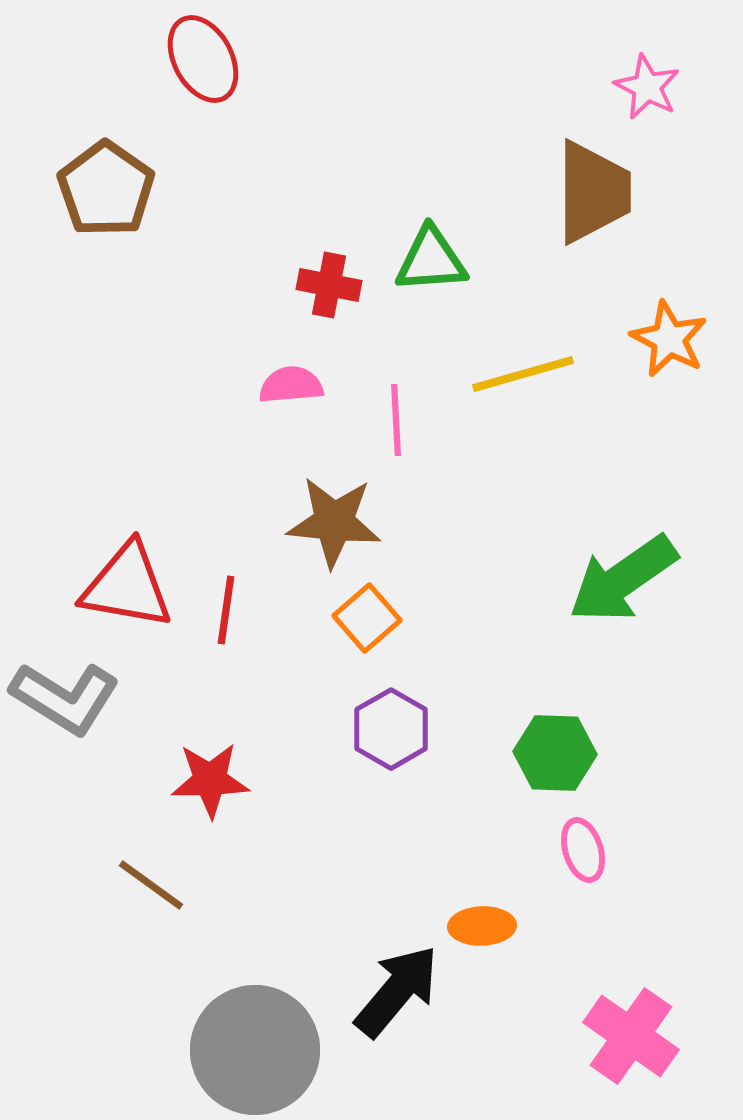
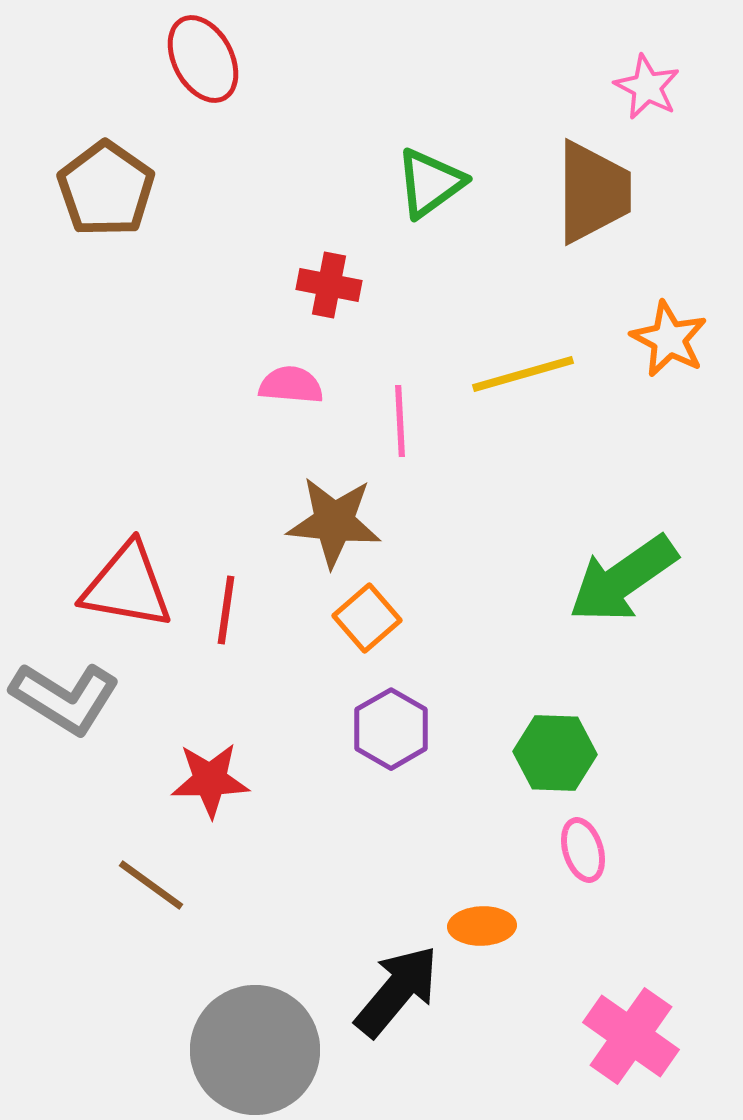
green triangle: moved 1 px left, 77 px up; rotated 32 degrees counterclockwise
pink semicircle: rotated 10 degrees clockwise
pink line: moved 4 px right, 1 px down
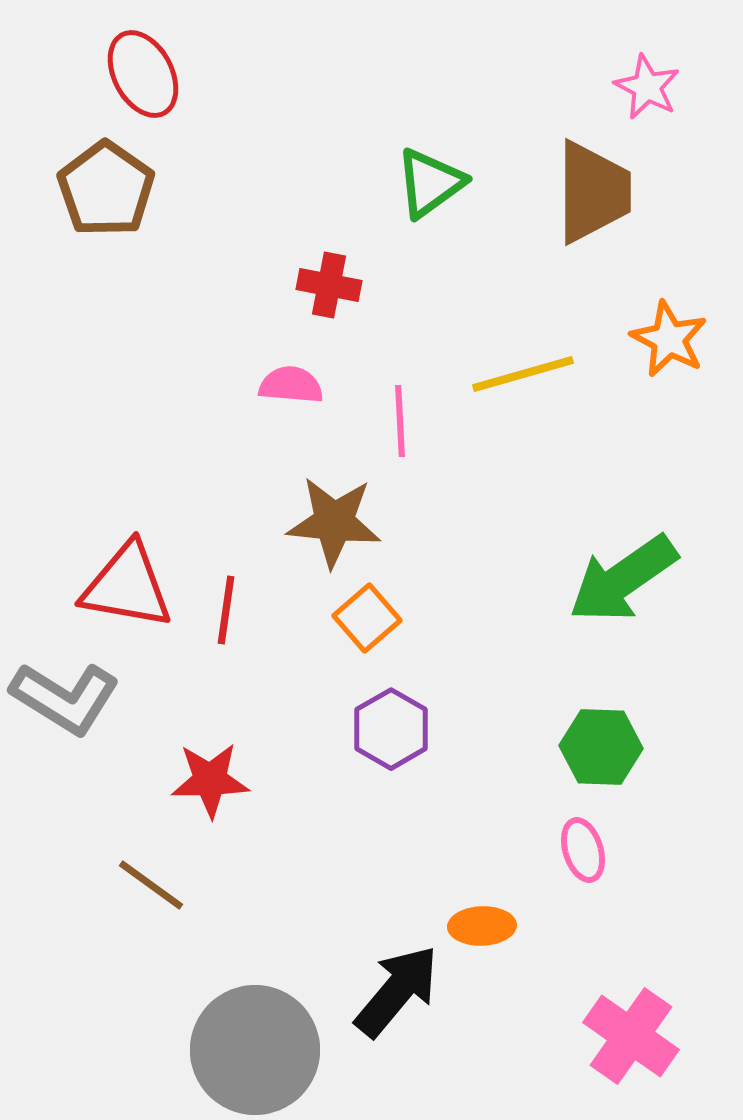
red ellipse: moved 60 px left, 15 px down
green hexagon: moved 46 px right, 6 px up
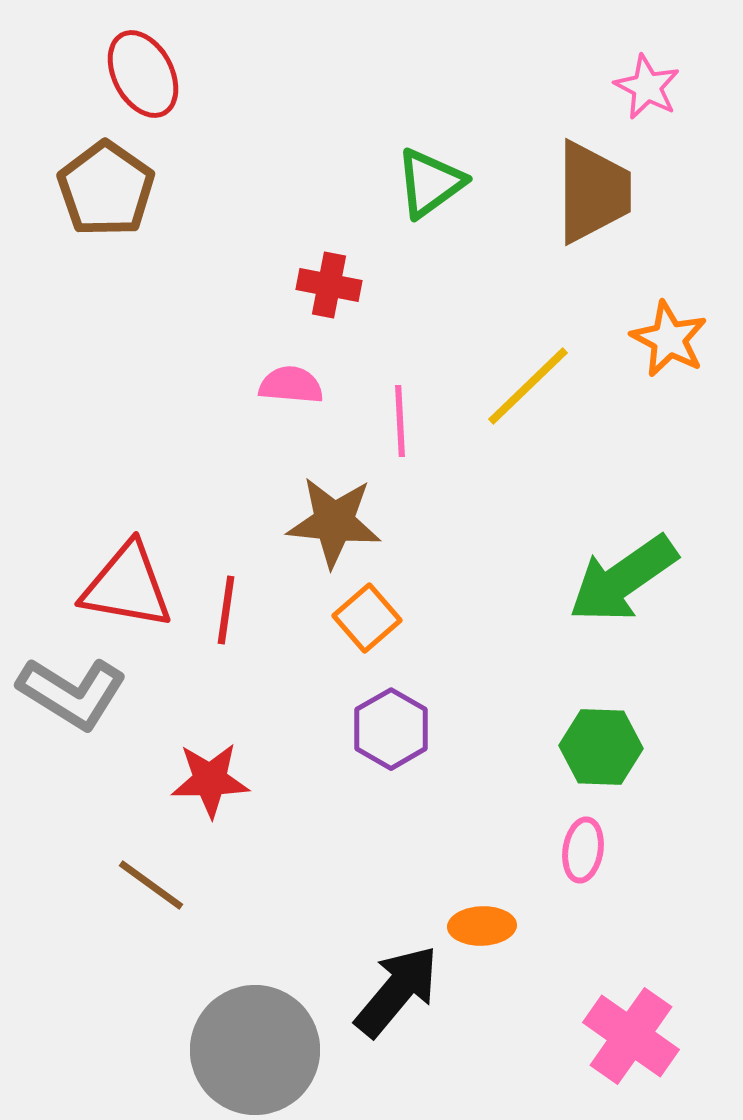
yellow line: moved 5 px right, 12 px down; rotated 28 degrees counterclockwise
gray L-shape: moved 7 px right, 5 px up
pink ellipse: rotated 26 degrees clockwise
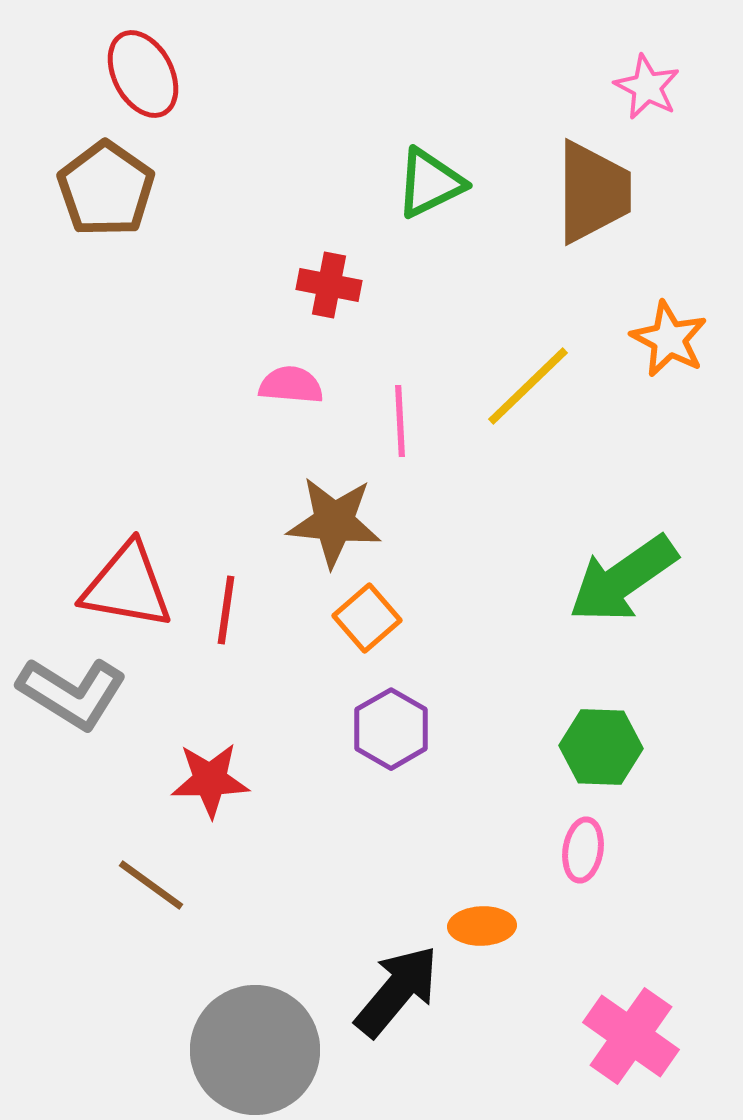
green triangle: rotated 10 degrees clockwise
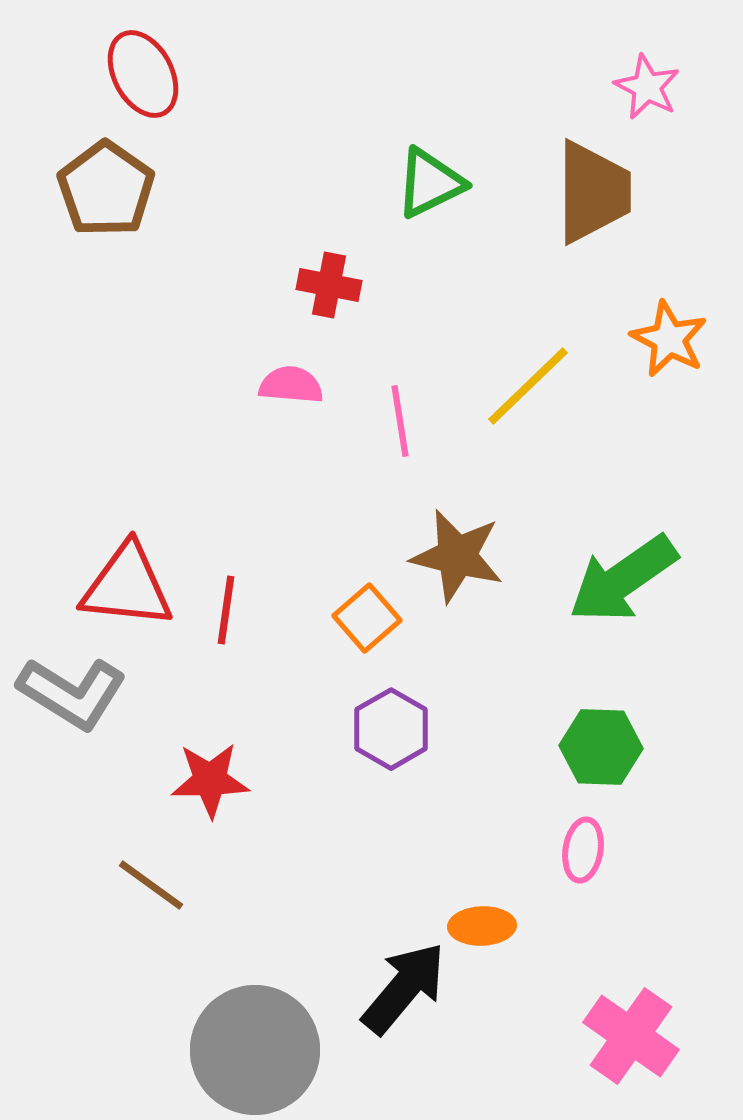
pink line: rotated 6 degrees counterclockwise
brown star: moved 123 px right, 34 px down; rotated 8 degrees clockwise
red triangle: rotated 4 degrees counterclockwise
black arrow: moved 7 px right, 3 px up
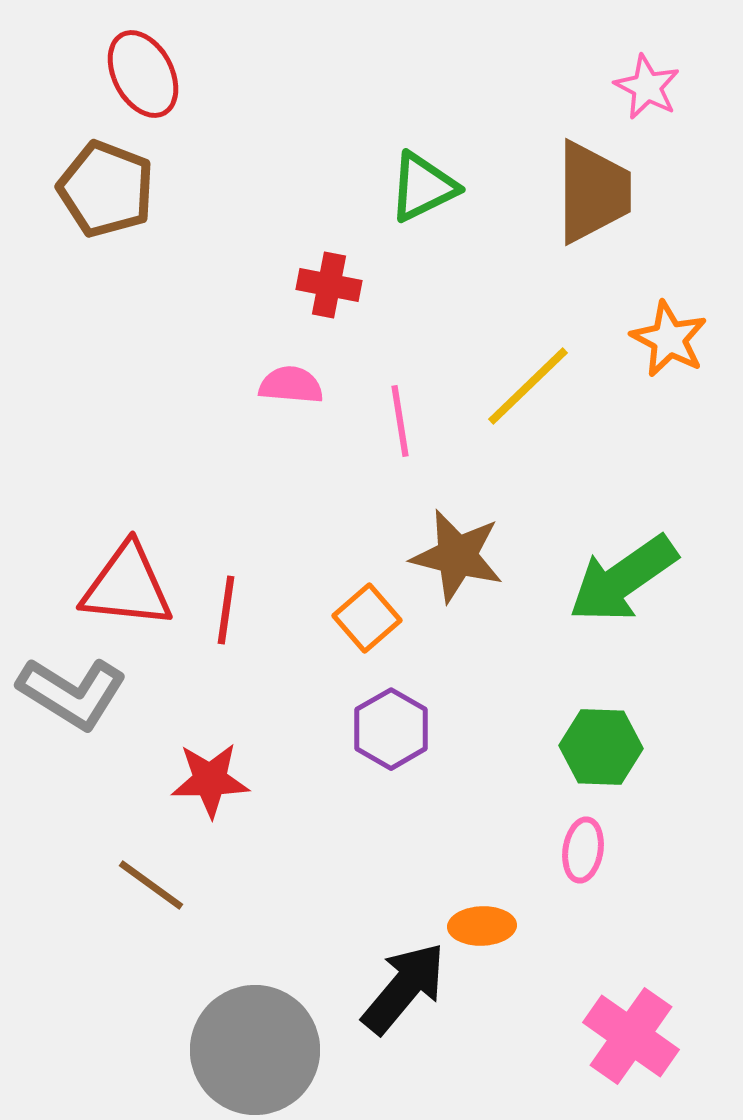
green triangle: moved 7 px left, 4 px down
brown pentagon: rotated 14 degrees counterclockwise
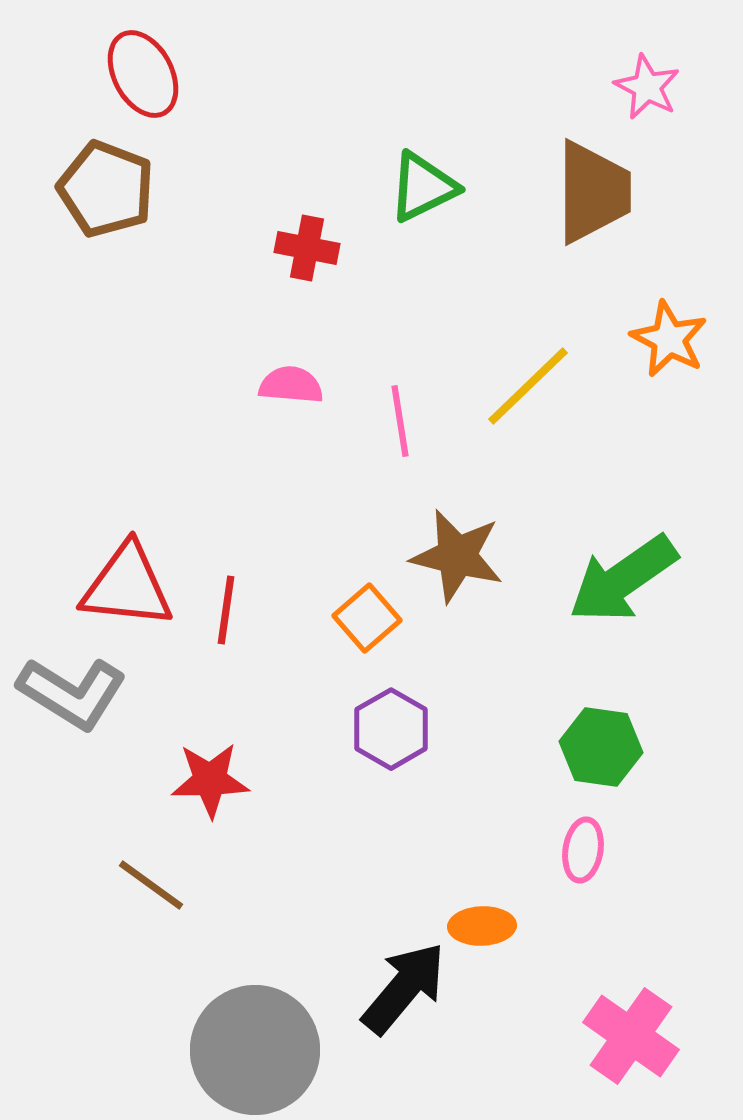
red cross: moved 22 px left, 37 px up
green hexagon: rotated 6 degrees clockwise
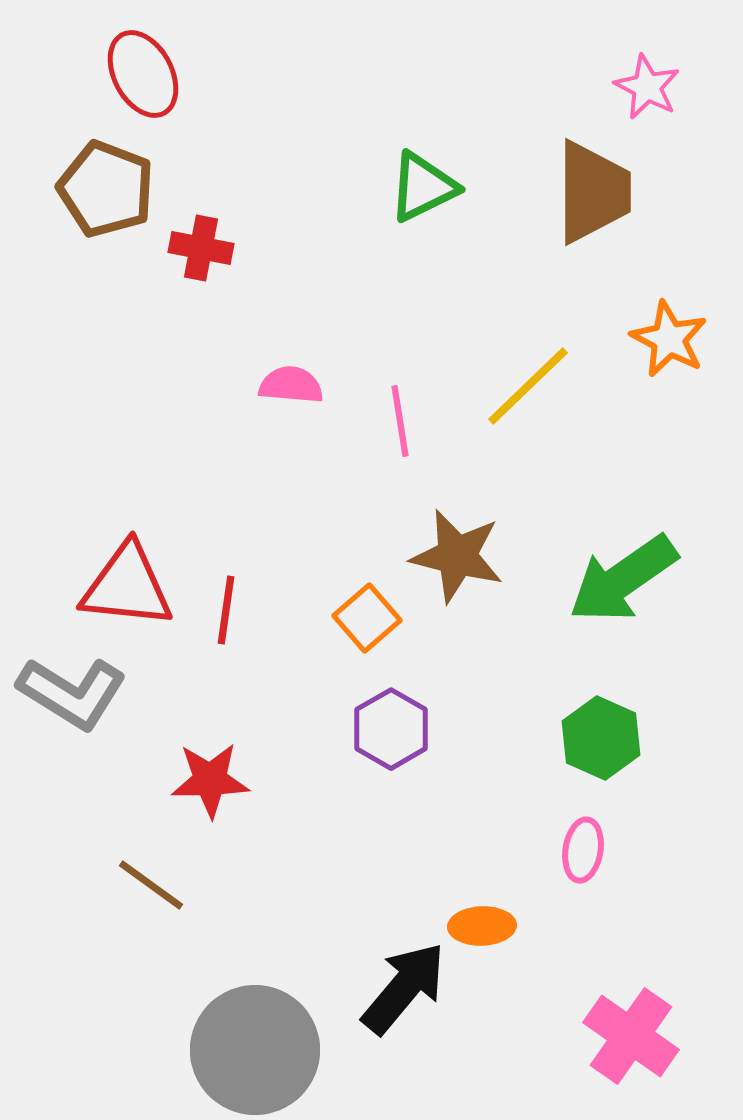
red cross: moved 106 px left
green hexagon: moved 9 px up; rotated 16 degrees clockwise
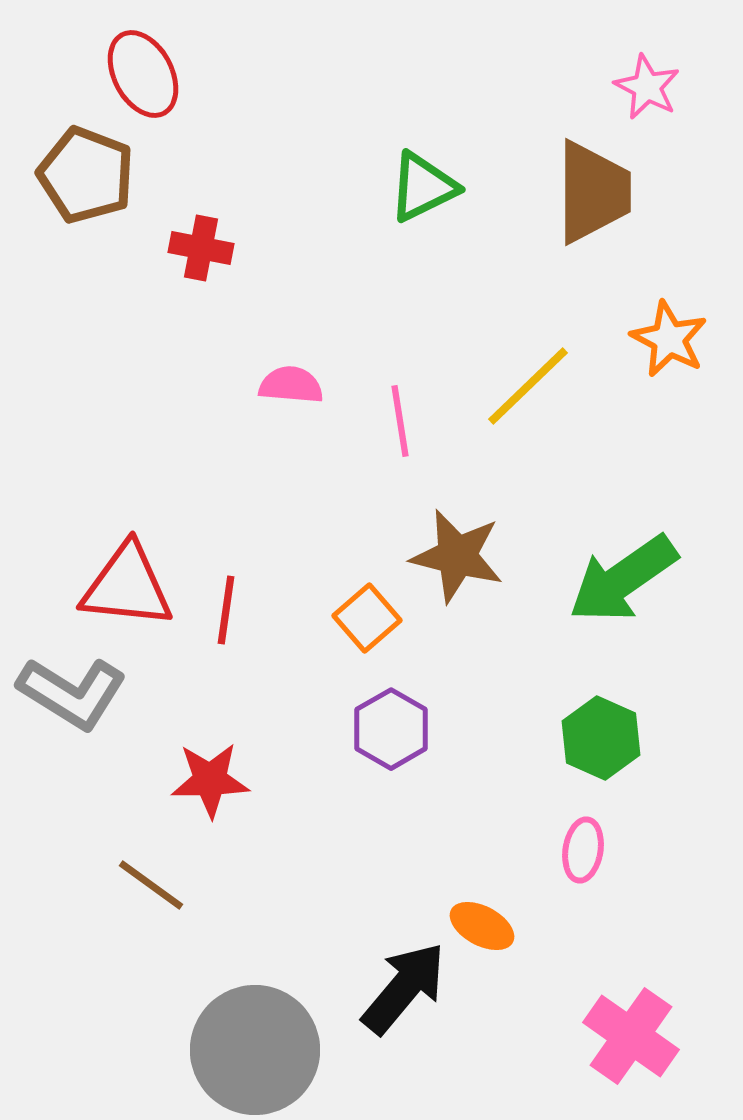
brown pentagon: moved 20 px left, 14 px up
orange ellipse: rotated 30 degrees clockwise
